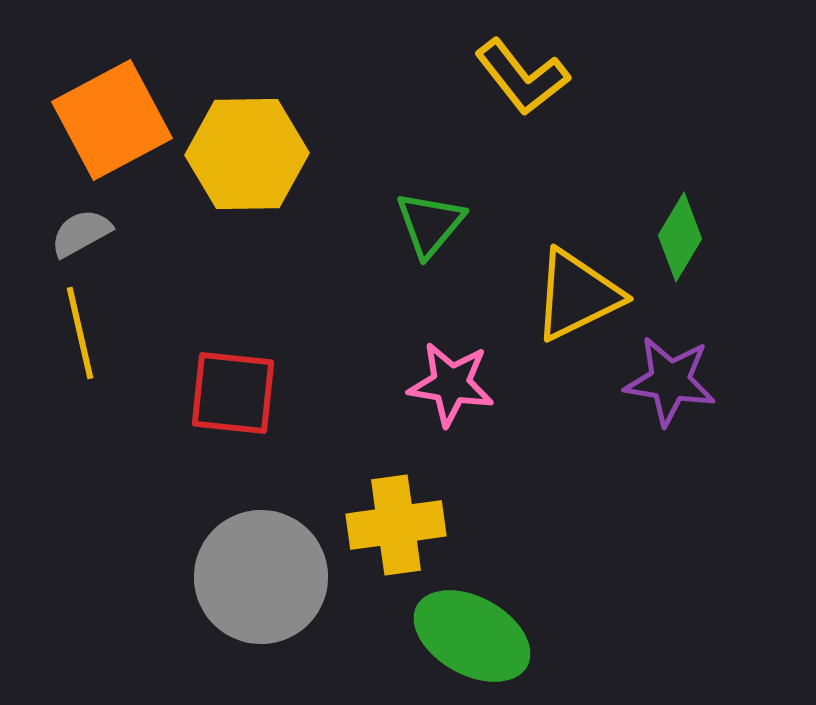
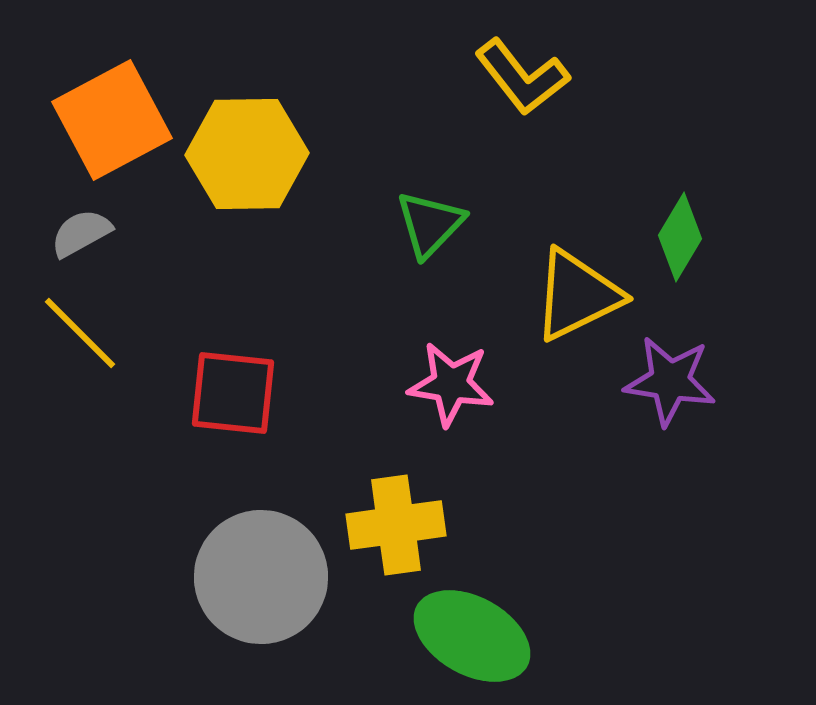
green triangle: rotated 4 degrees clockwise
yellow line: rotated 32 degrees counterclockwise
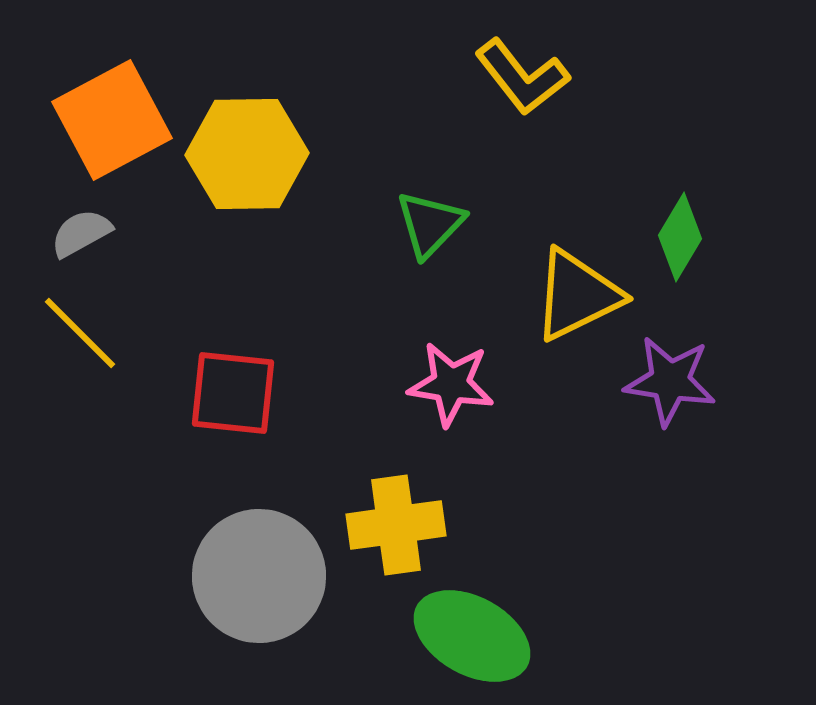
gray circle: moved 2 px left, 1 px up
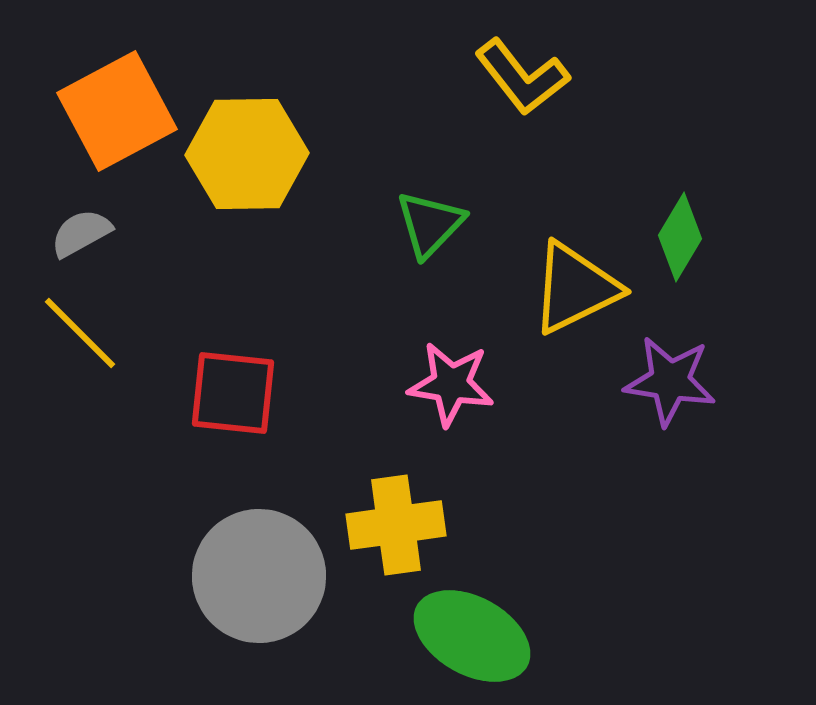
orange square: moved 5 px right, 9 px up
yellow triangle: moved 2 px left, 7 px up
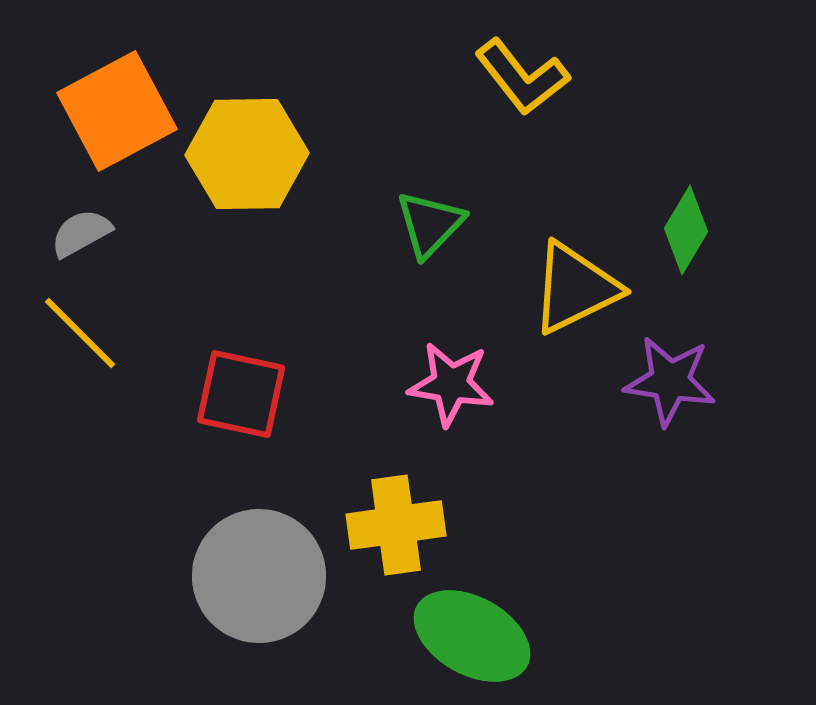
green diamond: moved 6 px right, 7 px up
red square: moved 8 px right, 1 px down; rotated 6 degrees clockwise
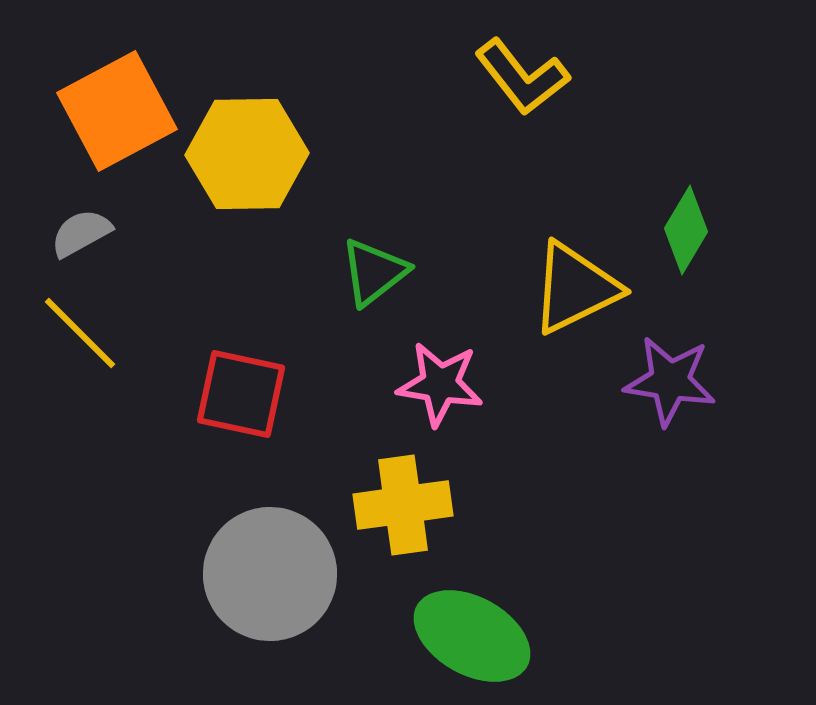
green triangle: moved 56 px left, 48 px down; rotated 8 degrees clockwise
pink star: moved 11 px left
yellow cross: moved 7 px right, 20 px up
gray circle: moved 11 px right, 2 px up
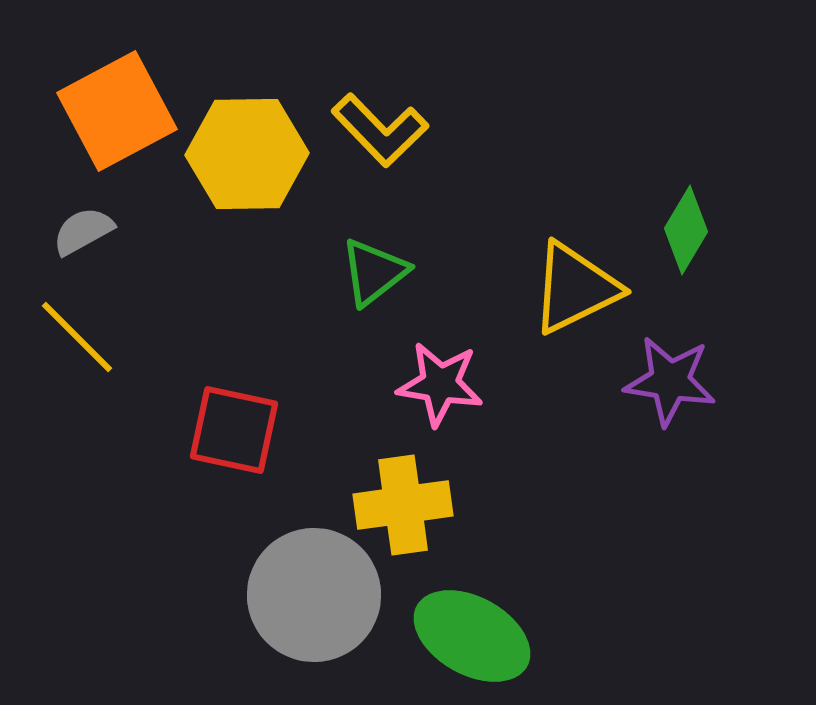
yellow L-shape: moved 142 px left, 53 px down; rotated 6 degrees counterclockwise
gray semicircle: moved 2 px right, 2 px up
yellow line: moved 3 px left, 4 px down
red square: moved 7 px left, 36 px down
gray circle: moved 44 px right, 21 px down
